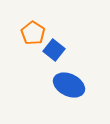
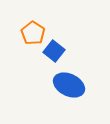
blue square: moved 1 px down
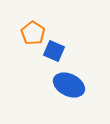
blue square: rotated 15 degrees counterclockwise
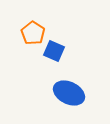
blue ellipse: moved 8 px down
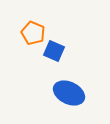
orange pentagon: rotated 10 degrees counterclockwise
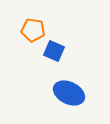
orange pentagon: moved 3 px up; rotated 15 degrees counterclockwise
